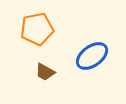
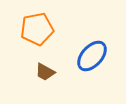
blue ellipse: rotated 12 degrees counterclockwise
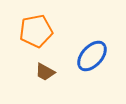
orange pentagon: moved 1 px left, 2 px down
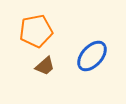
brown trapezoid: moved 6 px up; rotated 70 degrees counterclockwise
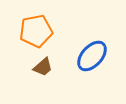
brown trapezoid: moved 2 px left, 1 px down
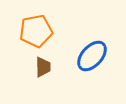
brown trapezoid: rotated 50 degrees counterclockwise
